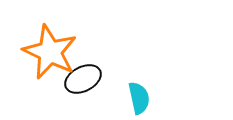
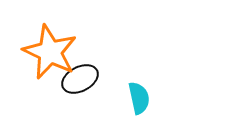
black ellipse: moved 3 px left
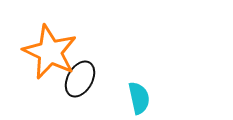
black ellipse: rotated 33 degrees counterclockwise
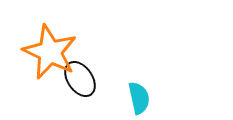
black ellipse: rotated 63 degrees counterclockwise
